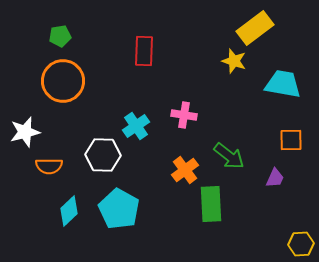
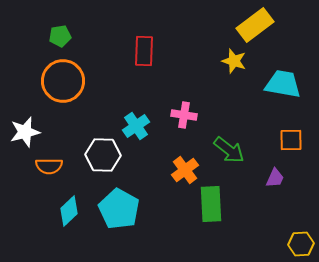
yellow rectangle: moved 3 px up
green arrow: moved 6 px up
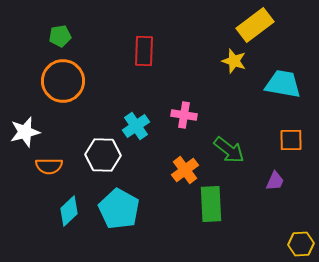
purple trapezoid: moved 3 px down
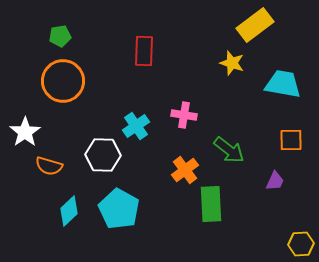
yellow star: moved 2 px left, 2 px down
white star: rotated 20 degrees counterclockwise
orange semicircle: rotated 16 degrees clockwise
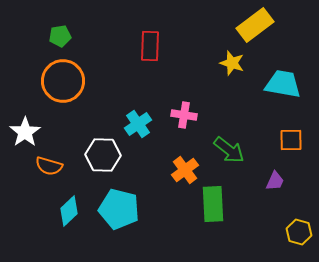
red rectangle: moved 6 px right, 5 px up
cyan cross: moved 2 px right, 2 px up
green rectangle: moved 2 px right
cyan pentagon: rotated 15 degrees counterclockwise
yellow hexagon: moved 2 px left, 12 px up; rotated 20 degrees clockwise
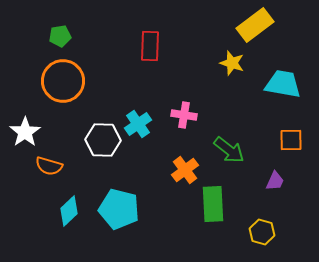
white hexagon: moved 15 px up
yellow hexagon: moved 37 px left
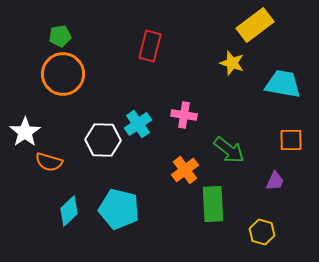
red rectangle: rotated 12 degrees clockwise
orange circle: moved 7 px up
orange semicircle: moved 4 px up
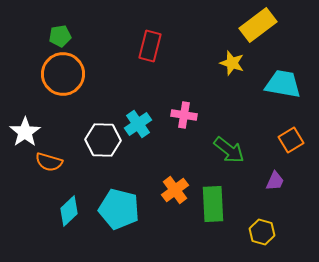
yellow rectangle: moved 3 px right
orange square: rotated 30 degrees counterclockwise
orange cross: moved 10 px left, 20 px down
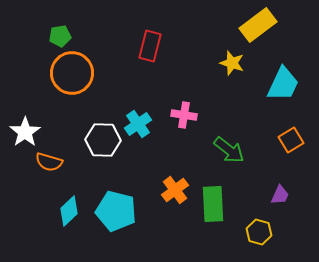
orange circle: moved 9 px right, 1 px up
cyan trapezoid: rotated 105 degrees clockwise
purple trapezoid: moved 5 px right, 14 px down
cyan pentagon: moved 3 px left, 2 px down
yellow hexagon: moved 3 px left
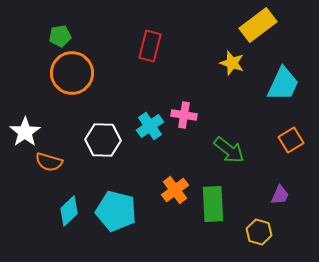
cyan cross: moved 12 px right, 2 px down
